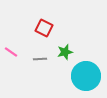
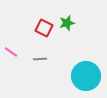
green star: moved 2 px right, 29 px up
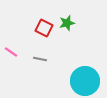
gray line: rotated 16 degrees clockwise
cyan circle: moved 1 px left, 5 px down
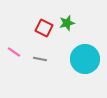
pink line: moved 3 px right
cyan circle: moved 22 px up
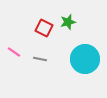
green star: moved 1 px right, 1 px up
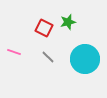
pink line: rotated 16 degrees counterclockwise
gray line: moved 8 px right, 2 px up; rotated 32 degrees clockwise
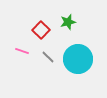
red square: moved 3 px left, 2 px down; rotated 18 degrees clockwise
pink line: moved 8 px right, 1 px up
cyan circle: moved 7 px left
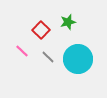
pink line: rotated 24 degrees clockwise
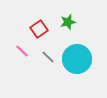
red square: moved 2 px left, 1 px up; rotated 12 degrees clockwise
cyan circle: moved 1 px left
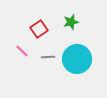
green star: moved 3 px right
gray line: rotated 48 degrees counterclockwise
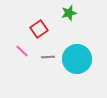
green star: moved 2 px left, 9 px up
